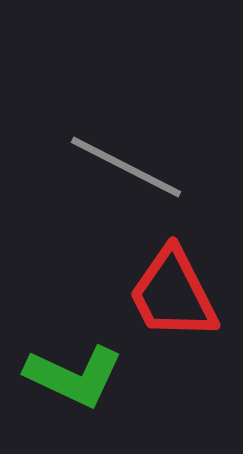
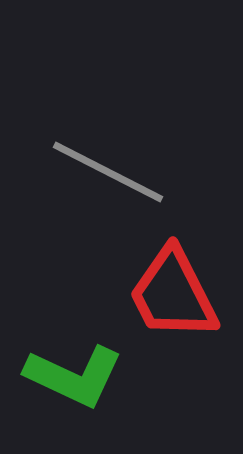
gray line: moved 18 px left, 5 px down
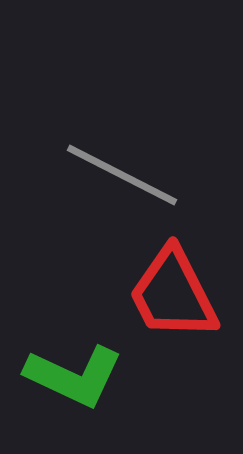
gray line: moved 14 px right, 3 px down
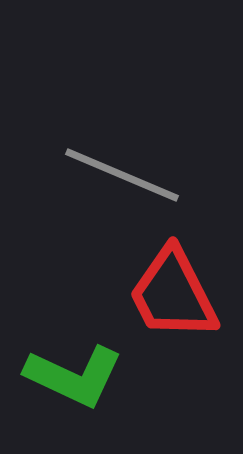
gray line: rotated 4 degrees counterclockwise
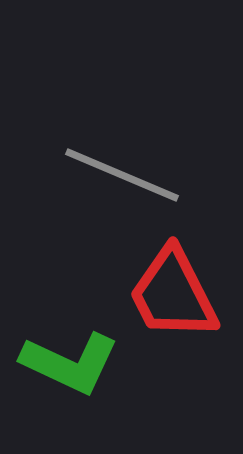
green L-shape: moved 4 px left, 13 px up
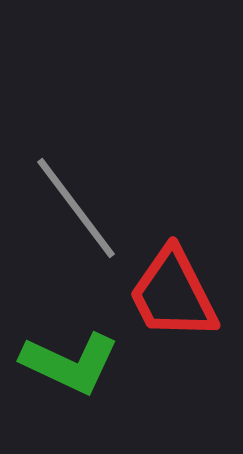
gray line: moved 46 px left, 33 px down; rotated 30 degrees clockwise
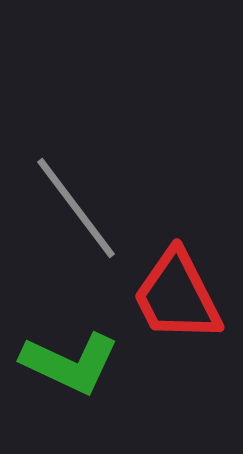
red trapezoid: moved 4 px right, 2 px down
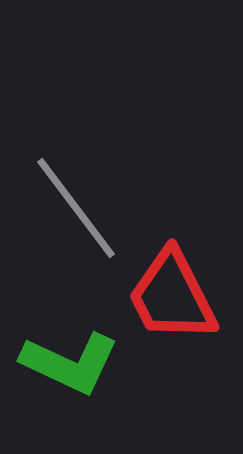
red trapezoid: moved 5 px left
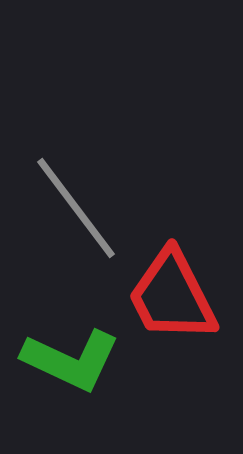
green L-shape: moved 1 px right, 3 px up
